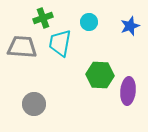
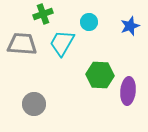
green cross: moved 4 px up
cyan trapezoid: moved 2 px right; rotated 20 degrees clockwise
gray trapezoid: moved 3 px up
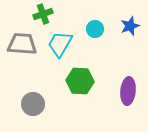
cyan circle: moved 6 px right, 7 px down
cyan trapezoid: moved 2 px left, 1 px down
green hexagon: moved 20 px left, 6 px down
gray circle: moved 1 px left
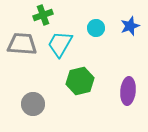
green cross: moved 1 px down
cyan circle: moved 1 px right, 1 px up
green hexagon: rotated 16 degrees counterclockwise
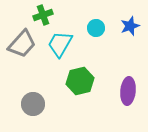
gray trapezoid: rotated 128 degrees clockwise
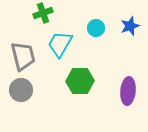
green cross: moved 2 px up
gray trapezoid: moved 1 px right, 12 px down; rotated 56 degrees counterclockwise
green hexagon: rotated 12 degrees clockwise
gray circle: moved 12 px left, 14 px up
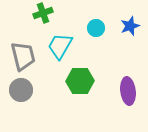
cyan trapezoid: moved 2 px down
purple ellipse: rotated 12 degrees counterclockwise
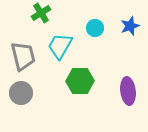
green cross: moved 2 px left; rotated 12 degrees counterclockwise
cyan circle: moved 1 px left
gray circle: moved 3 px down
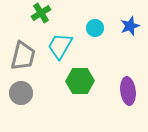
gray trapezoid: rotated 28 degrees clockwise
